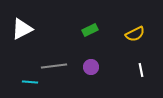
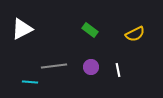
green rectangle: rotated 63 degrees clockwise
white line: moved 23 px left
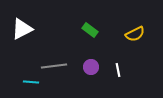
cyan line: moved 1 px right
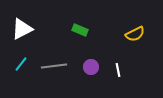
green rectangle: moved 10 px left; rotated 14 degrees counterclockwise
cyan line: moved 10 px left, 18 px up; rotated 56 degrees counterclockwise
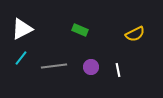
cyan line: moved 6 px up
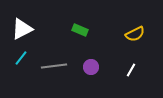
white line: moved 13 px right; rotated 40 degrees clockwise
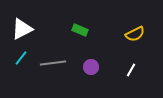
gray line: moved 1 px left, 3 px up
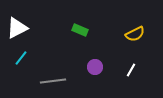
white triangle: moved 5 px left, 1 px up
gray line: moved 18 px down
purple circle: moved 4 px right
